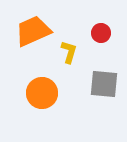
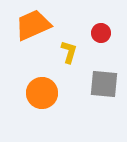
orange trapezoid: moved 6 px up
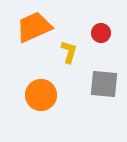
orange trapezoid: moved 1 px right, 2 px down
orange circle: moved 1 px left, 2 px down
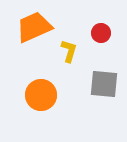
yellow L-shape: moved 1 px up
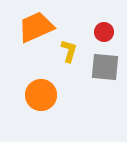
orange trapezoid: moved 2 px right
red circle: moved 3 px right, 1 px up
gray square: moved 1 px right, 17 px up
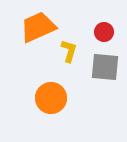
orange trapezoid: moved 2 px right
orange circle: moved 10 px right, 3 px down
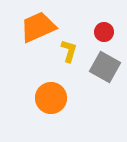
gray square: rotated 24 degrees clockwise
